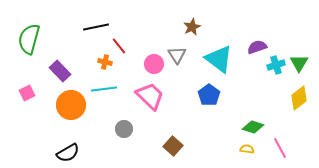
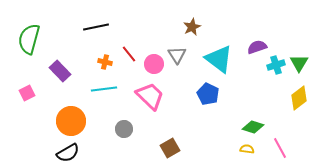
red line: moved 10 px right, 8 px down
blue pentagon: moved 1 px left, 1 px up; rotated 10 degrees counterclockwise
orange circle: moved 16 px down
brown square: moved 3 px left, 2 px down; rotated 18 degrees clockwise
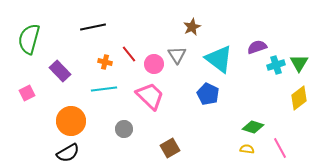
black line: moved 3 px left
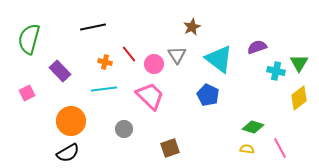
cyan cross: moved 6 px down; rotated 30 degrees clockwise
blue pentagon: moved 1 px down
brown square: rotated 12 degrees clockwise
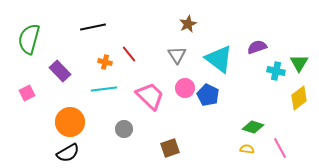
brown star: moved 4 px left, 3 px up
pink circle: moved 31 px right, 24 px down
orange circle: moved 1 px left, 1 px down
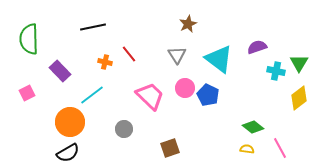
green semicircle: rotated 16 degrees counterclockwise
cyan line: moved 12 px left, 6 px down; rotated 30 degrees counterclockwise
green diamond: rotated 20 degrees clockwise
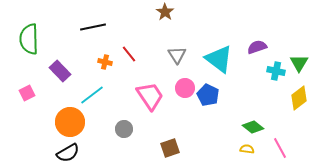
brown star: moved 23 px left, 12 px up; rotated 12 degrees counterclockwise
pink trapezoid: rotated 12 degrees clockwise
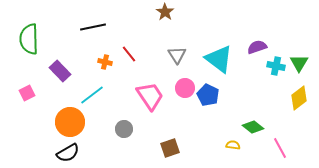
cyan cross: moved 5 px up
yellow semicircle: moved 14 px left, 4 px up
